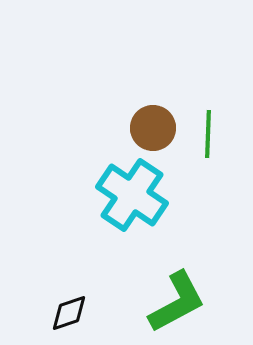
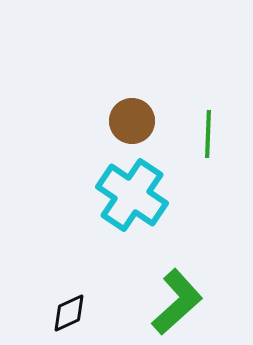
brown circle: moved 21 px left, 7 px up
green L-shape: rotated 14 degrees counterclockwise
black diamond: rotated 6 degrees counterclockwise
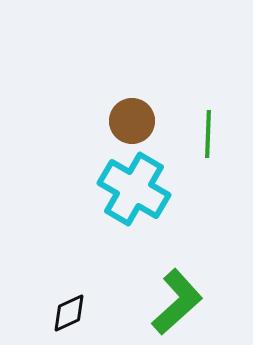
cyan cross: moved 2 px right, 6 px up; rotated 4 degrees counterclockwise
